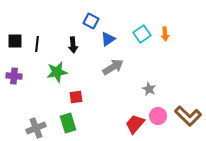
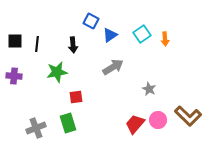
orange arrow: moved 5 px down
blue triangle: moved 2 px right, 4 px up
pink circle: moved 4 px down
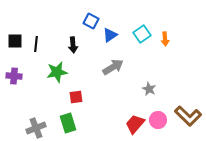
black line: moved 1 px left
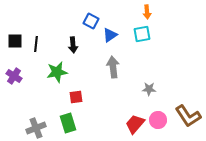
cyan square: rotated 24 degrees clockwise
orange arrow: moved 18 px left, 27 px up
gray arrow: rotated 65 degrees counterclockwise
purple cross: rotated 28 degrees clockwise
gray star: rotated 24 degrees counterclockwise
brown L-shape: rotated 12 degrees clockwise
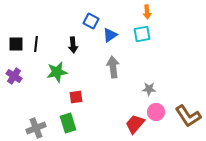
black square: moved 1 px right, 3 px down
pink circle: moved 2 px left, 8 px up
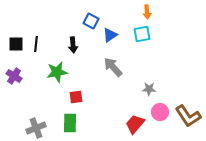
gray arrow: rotated 35 degrees counterclockwise
pink circle: moved 4 px right
green rectangle: moved 2 px right; rotated 18 degrees clockwise
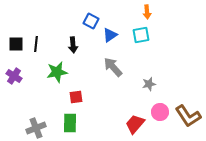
cyan square: moved 1 px left, 1 px down
gray star: moved 5 px up; rotated 16 degrees counterclockwise
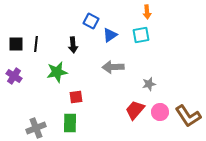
gray arrow: rotated 50 degrees counterclockwise
red trapezoid: moved 14 px up
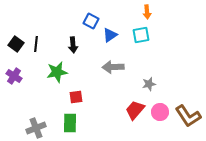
black square: rotated 35 degrees clockwise
